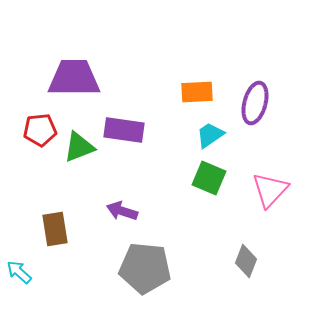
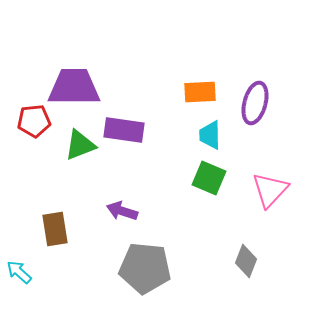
purple trapezoid: moved 9 px down
orange rectangle: moved 3 px right
red pentagon: moved 6 px left, 9 px up
cyan trapezoid: rotated 56 degrees counterclockwise
green triangle: moved 1 px right, 2 px up
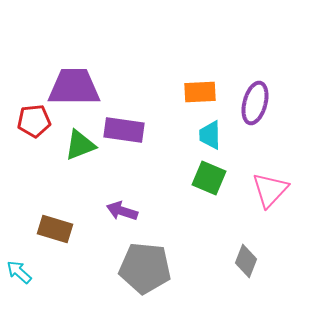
brown rectangle: rotated 64 degrees counterclockwise
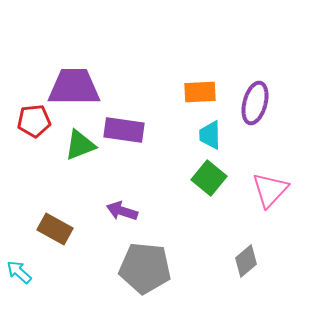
green square: rotated 16 degrees clockwise
brown rectangle: rotated 12 degrees clockwise
gray diamond: rotated 28 degrees clockwise
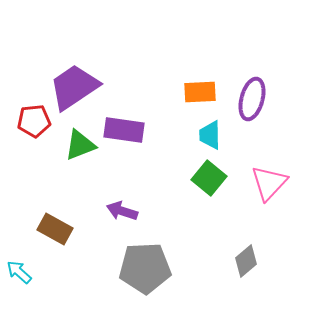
purple trapezoid: rotated 34 degrees counterclockwise
purple ellipse: moved 3 px left, 4 px up
pink triangle: moved 1 px left, 7 px up
gray pentagon: rotated 9 degrees counterclockwise
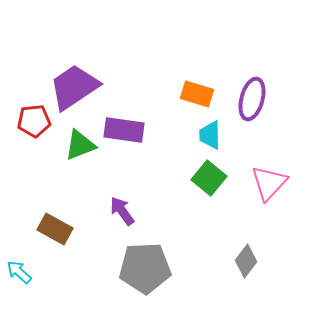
orange rectangle: moved 3 px left, 2 px down; rotated 20 degrees clockwise
purple arrow: rotated 36 degrees clockwise
gray diamond: rotated 12 degrees counterclockwise
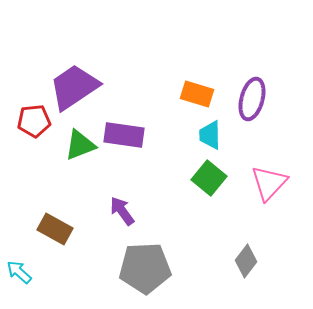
purple rectangle: moved 5 px down
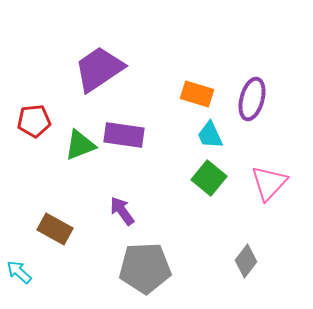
purple trapezoid: moved 25 px right, 18 px up
cyan trapezoid: rotated 24 degrees counterclockwise
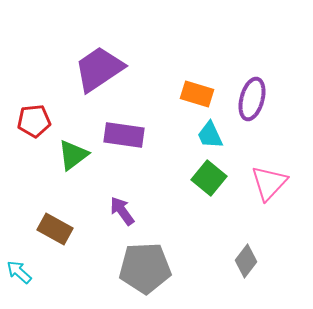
green triangle: moved 7 px left, 10 px down; rotated 16 degrees counterclockwise
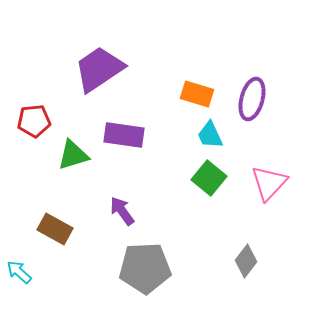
green triangle: rotated 20 degrees clockwise
